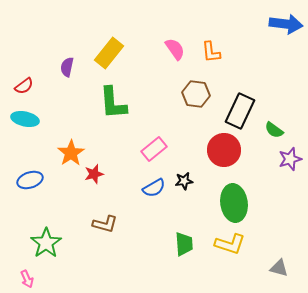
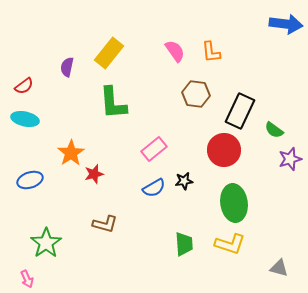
pink semicircle: moved 2 px down
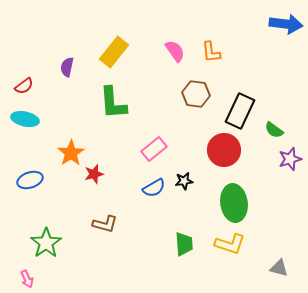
yellow rectangle: moved 5 px right, 1 px up
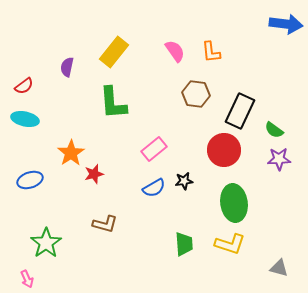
purple star: moved 11 px left; rotated 15 degrees clockwise
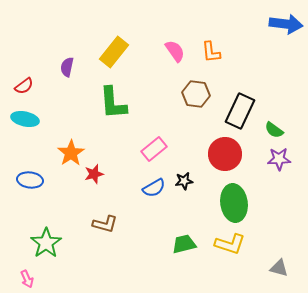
red circle: moved 1 px right, 4 px down
blue ellipse: rotated 25 degrees clockwise
green trapezoid: rotated 100 degrees counterclockwise
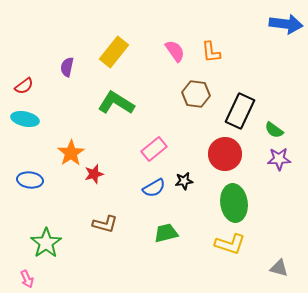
green L-shape: moved 3 px right; rotated 126 degrees clockwise
green trapezoid: moved 18 px left, 11 px up
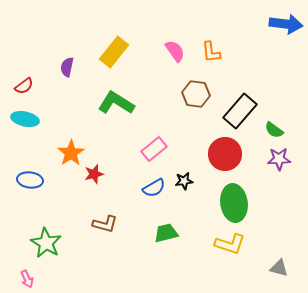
black rectangle: rotated 16 degrees clockwise
green star: rotated 8 degrees counterclockwise
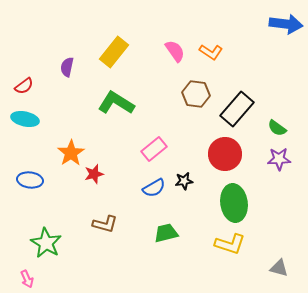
orange L-shape: rotated 50 degrees counterclockwise
black rectangle: moved 3 px left, 2 px up
green semicircle: moved 3 px right, 2 px up
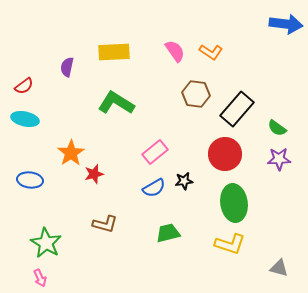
yellow rectangle: rotated 48 degrees clockwise
pink rectangle: moved 1 px right, 3 px down
green trapezoid: moved 2 px right
pink arrow: moved 13 px right, 1 px up
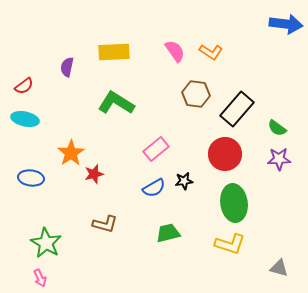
pink rectangle: moved 1 px right, 3 px up
blue ellipse: moved 1 px right, 2 px up
